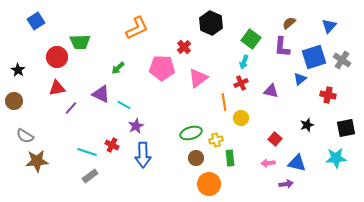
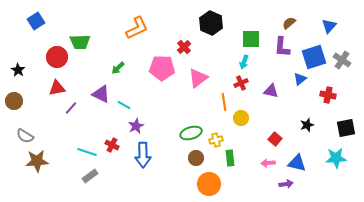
green square at (251, 39): rotated 36 degrees counterclockwise
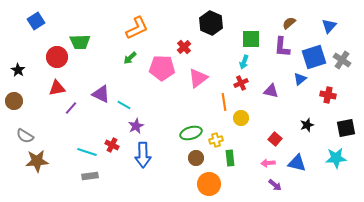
green arrow at (118, 68): moved 12 px right, 10 px up
gray rectangle at (90, 176): rotated 28 degrees clockwise
purple arrow at (286, 184): moved 11 px left, 1 px down; rotated 48 degrees clockwise
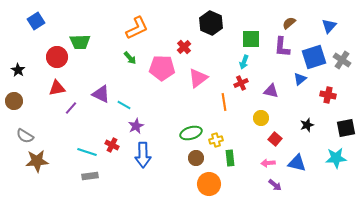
green arrow at (130, 58): rotated 88 degrees counterclockwise
yellow circle at (241, 118): moved 20 px right
